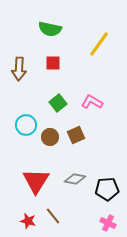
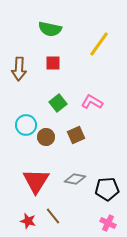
brown circle: moved 4 px left
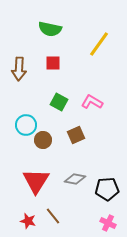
green square: moved 1 px right, 1 px up; rotated 24 degrees counterclockwise
brown circle: moved 3 px left, 3 px down
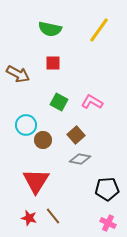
yellow line: moved 14 px up
brown arrow: moved 1 px left, 5 px down; rotated 65 degrees counterclockwise
brown square: rotated 18 degrees counterclockwise
gray diamond: moved 5 px right, 20 px up
red star: moved 1 px right, 3 px up
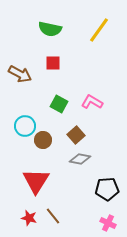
brown arrow: moved 2 px right
green square: moved 2 px down
cyan circle: moved 1 px left, 1 px down
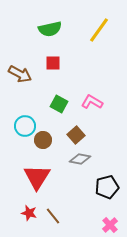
green semicircle: rotated 25 degrees counterclockwise
red triangle: moved 1 px right, 4 px up
black pentagon: moved 2 px up; rotated 10 degrees counterclockwise
red star: moved 5 px up
pink cross: moved 2 px right, 2 px down; rotated 21 degrees clockwise
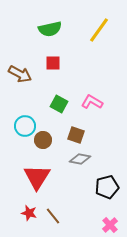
brown square: rotated 30 degrees counterclockwise
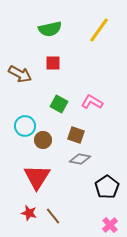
black pentagon: rotated 20 degrees counterclockwise
